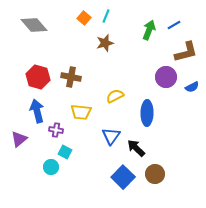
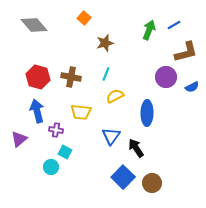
cyan line: moved 58 px down
black arrow: rotated 12 degrees clockwise
brown circle: moved 3 px left, 9 px down
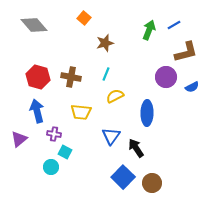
purple cross: moved 2 px left, 4 px down
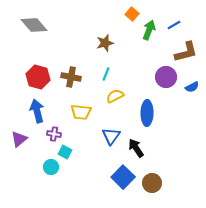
orange square: moved 48 px right, 4 px up
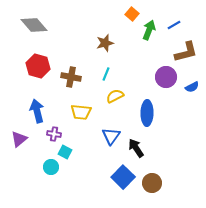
red hexagon: moved 11 px up
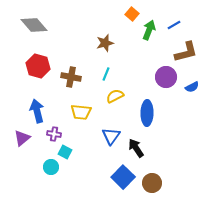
purple triangle: moved 3 px right, 1 px up
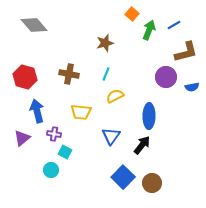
red hexagon: moved 13 px left, 11 px down
brown cross: moved 2 px left, 3 px up
blue semicircle: rotated 16 degrees clockwise
blue ellipse: moved 2 px right, 3 px down
black arrow: moved 6 px right, 3 px up; rotated 72 degrees clockwise
cyan circle: moved 3 px down
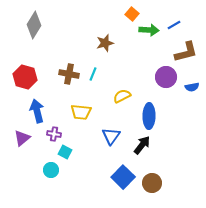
gray diamond: rotated 72 degrees clockwise
green arrow: rotated 72 degrees clockwise
cyan line: moved 13 px left
yellow semicircle: moved 7 px right
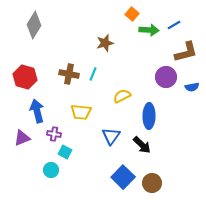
purple triangle: rotated 18 degrees clockwise
black arrow: rotated 96 degrees clockwise
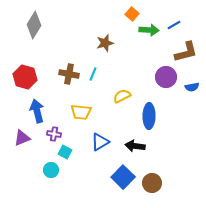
blue triangle: moved 11 px left, 6 px down; rotated 24 degrees clockwise
black arrow: moved 7 px left, 1 px down; rotated 144 degrees clockwise
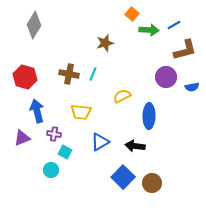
brown L-shape: moved 1 px left, 2 px up
